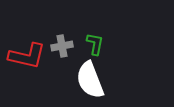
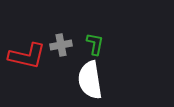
gray cross: moved 1 px left, 1 px up
white semicircle: rotated 12 degrees clockwise
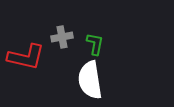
gray cross: moved 1 px right, 8 px up
red L-shape: moved 1 px left, 1 px down
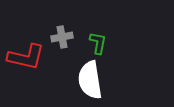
green L-shape: moved 3 px right, 1 px up
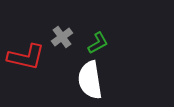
gray cross: rotated 25 degrees counterclockwise
green L-shape: rotated 50 degrees clockwise
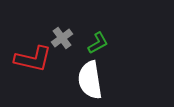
gray cross: moved 1 px down
red L-shape: moved 7 px right, 2 px down
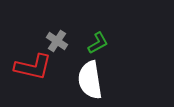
gray cross: moved 5 px left, 3 px down; rotated 20 degrees counterclockwise
red L-shape: moved 8 px down
